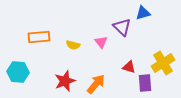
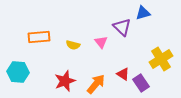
yellow cross: moved 2 px left, 4 px up
red triangle: moved 6 px left, 7 px down; rotated 16 degrees clockwise
purple rectangle: moved 4 px left; rotated 30 degrees counterclockwise
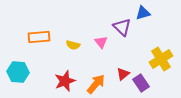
red triangle: rotated 48 degrees clockwise
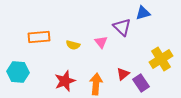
orange arrow: rotated 35 degrees counterclockwise
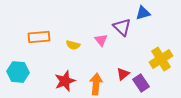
pink triangle: moved 2 px up
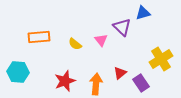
yellow semicircle: moved 2 px right, 1 px up; rotated 24 degrees clockwise
red triangle: moved 3 px left, 1 px up
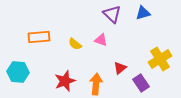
purple triangle: moved 10 px left, 13 px up
pink triangle: rotated 32 degrees counterclockwise
yellow cross: moved 1 px left
red triangle: moved 5 px up
